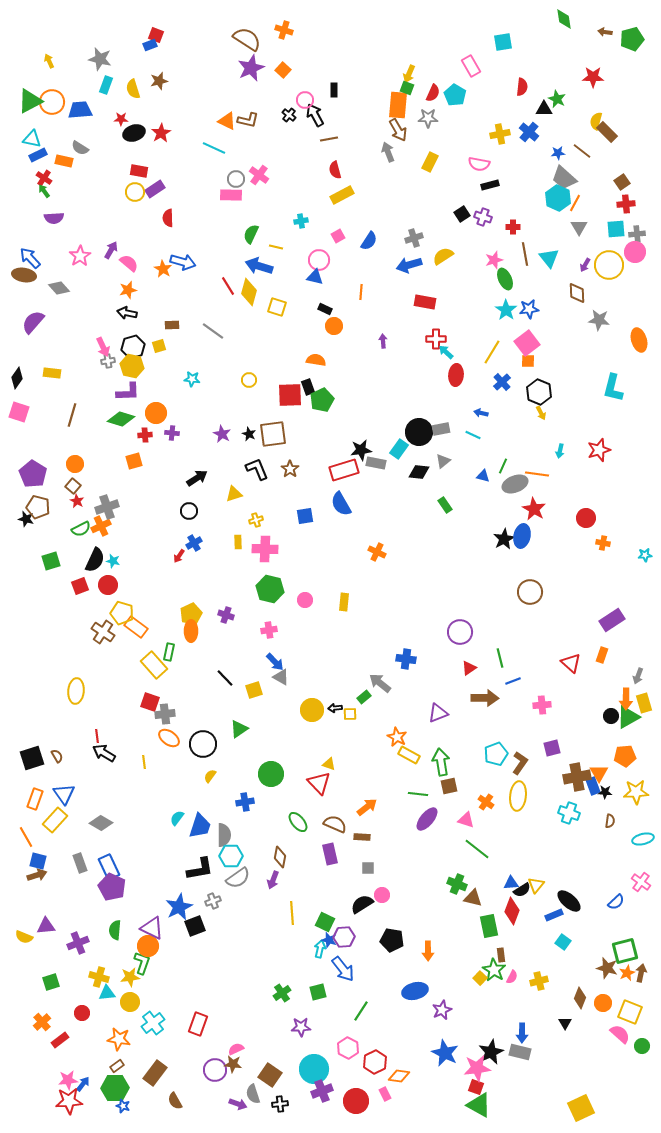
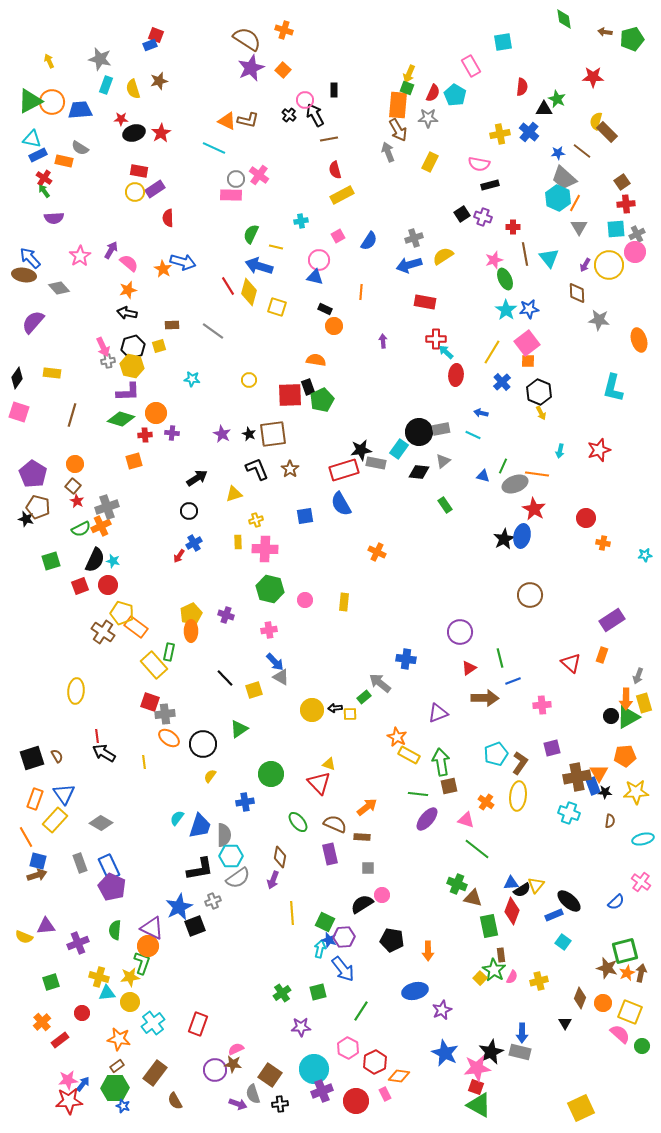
gray cross at (637, 234): rotated 21 degrees counterclockwise
brown circle at (530, 592): moved 3 px down
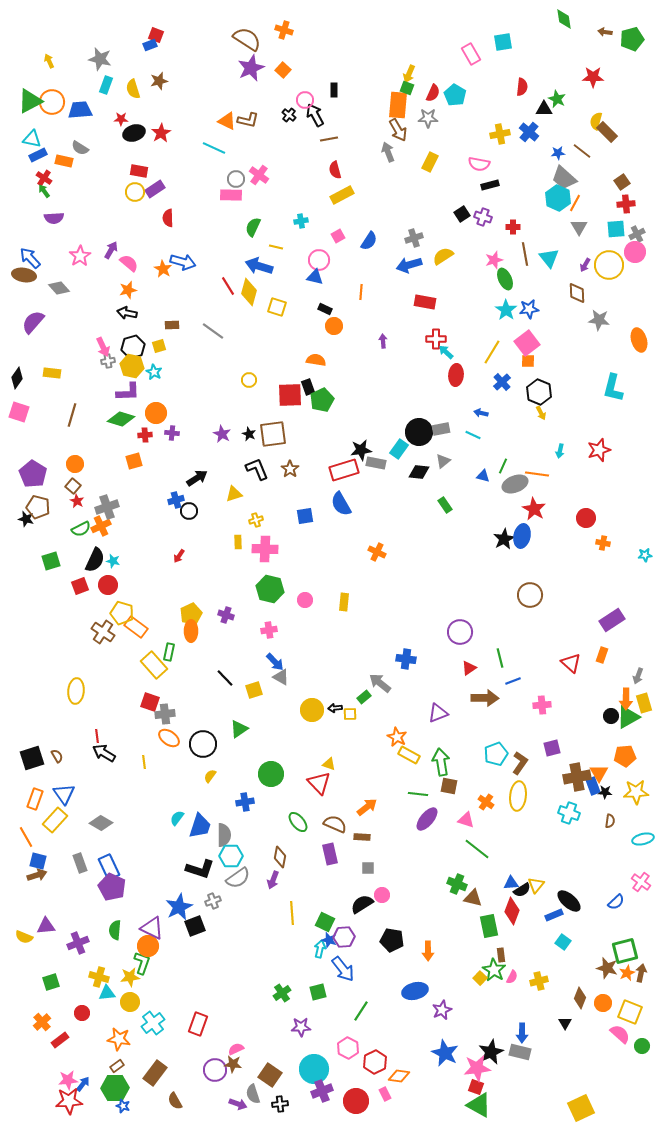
pink rectangle at (471, 66): moved 12 px up
green semicircle at (251, 234): moved 2 px right, 7 px up
cyan star at (192, 379): moved 38 px left, 7 px up; rotated 21 degrees clockwise
blue cross at (194, 543): moved 18 px left, 43 px up; rotated 14 degrees clockwise
brown square at (449, 786): rotated 24 degrees clockwise
black L-shape at (200, 869): rotated 28 degrees clockwise
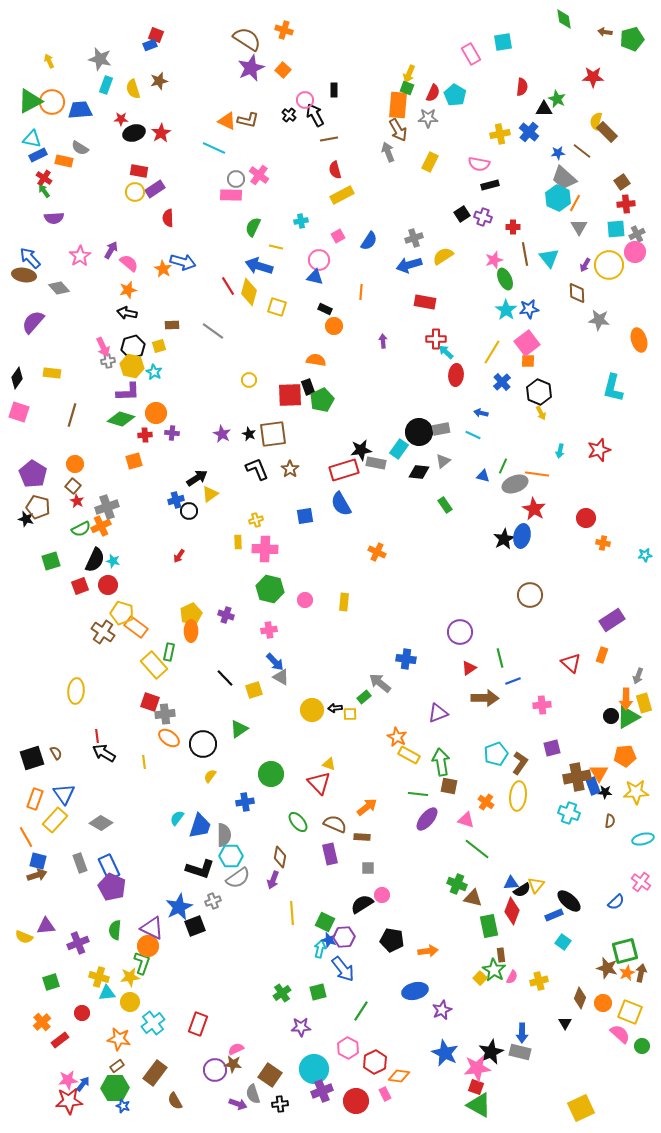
yellow triangle at (234, 494): moved 24 px left; rotated 18 degrees counterclockwise
brown semicircle at (57, 756): moved 1 px left, 3 px up
orange arrow at (428, 951): rotated 96 degrees counterclockwise
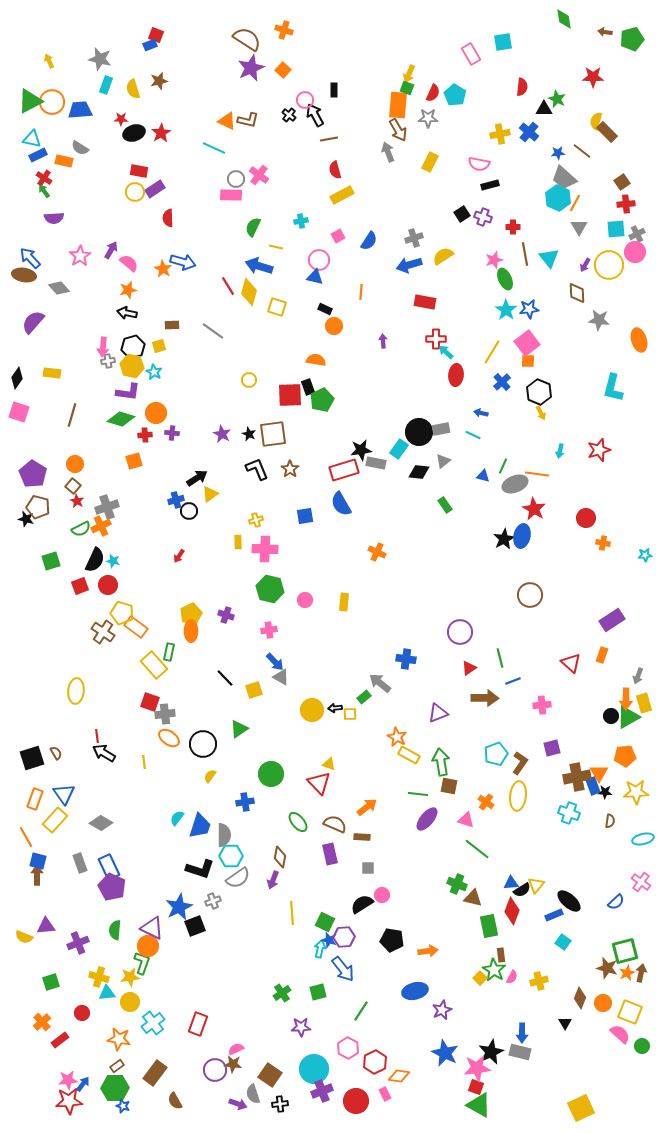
pink arrow at (103, 347): rotated 30 degrees clockwise
purple L-shape at (128, 392): rotated 10 degrees clockwise
brown arrow at (37, 875): rotated 72 degrees counterclockwise
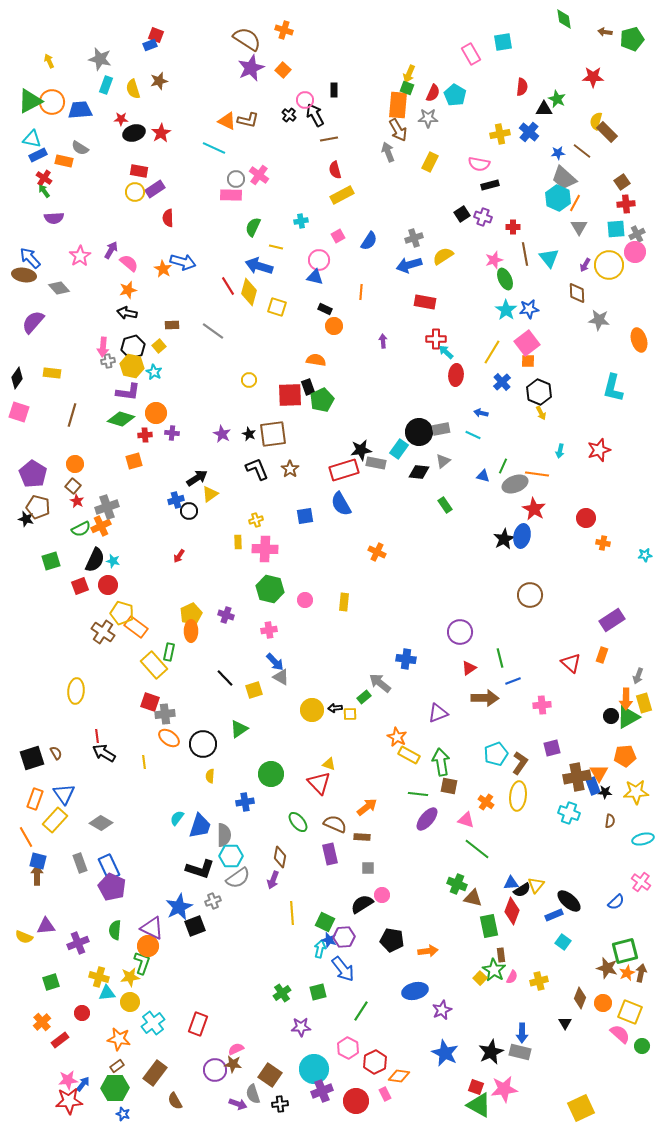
yellow square at (159, 346): rotated 24 degrees counterclockwise
yellow semicircle at (210, 776): rotated 32 degrees counterclockwise
pink star at (477, 1068): moved 27 px right, 21 px down
blue star at (123, 1106): moved 8 px down
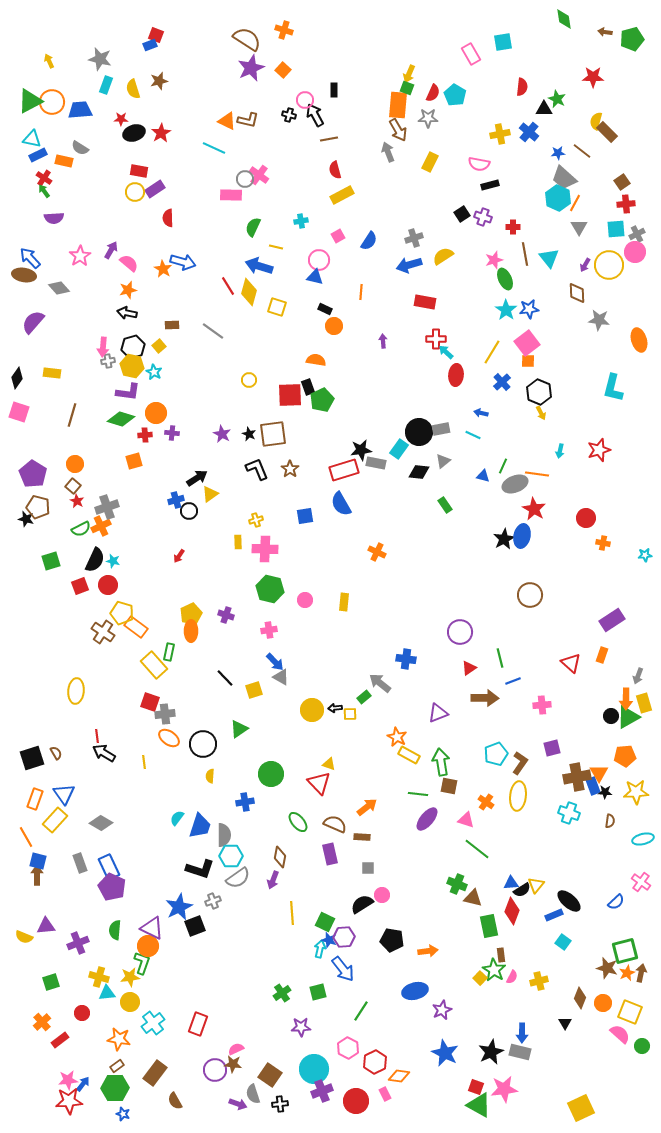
black cross at (289, 115): rotated 24 degrees counterclockwise
gray circle at (236, 179): moved 9 px right
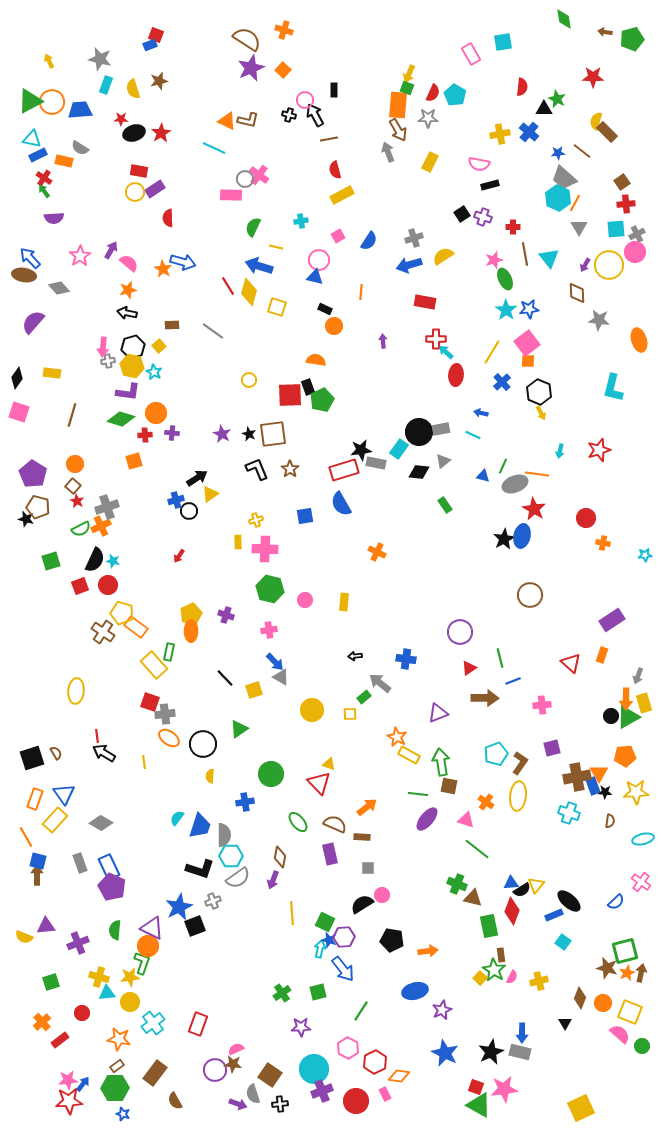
black arrow at (335, 708): moved 20 px right, 52 px up
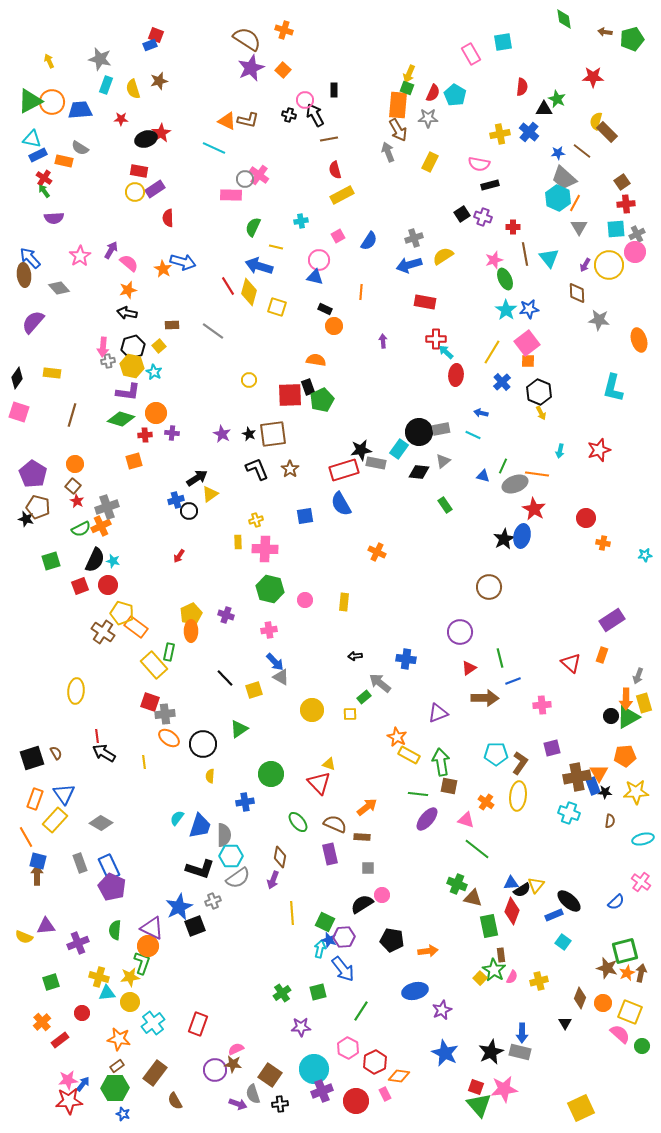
black ellipse at (134, 133): moved 12 px right, 6 px down
brown ellipse at (24, 275): rotated 75 degrees clockwise
brown circle at (530, 595): moved 41 px left, 8 px up
cyan pentagon at (496, 754): rotated 20 degrees clockwise
green triangle at (479, 1105): rotated 20 degrees clockwise
